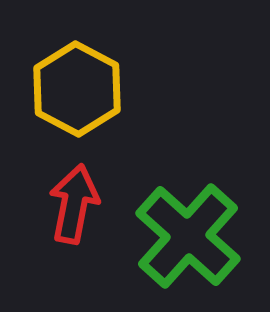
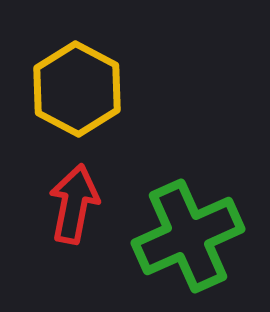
green cross: rotated 24 degrees clockwise
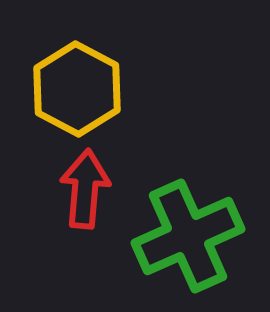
red arrow: moved 11 px right, 15 px up; rotated 6 degrees counterclockwise
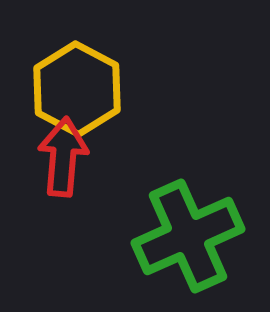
red arrow: moved 22 px left, 32 px up
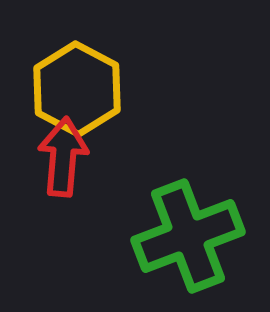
green cross: rotated 3 degrees clockwise
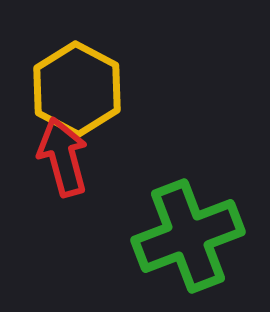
red arrow: rotated 20 degrees counterclockwise
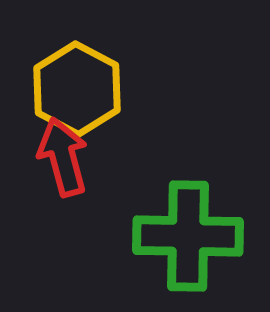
green cross: rotated 22 degrees clockwise
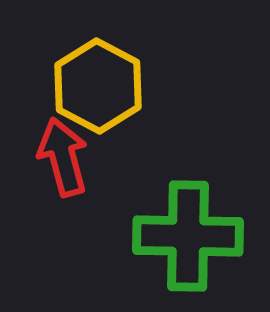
yellow hexagon: moved 21 px right, 3 px up
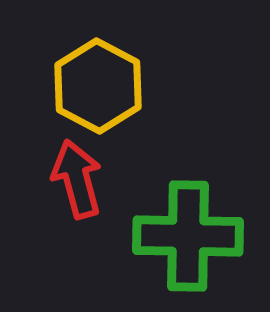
red arrow: moved 14 px right, 22 px down
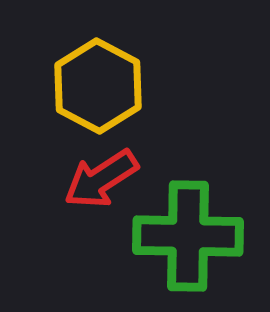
red arrow: moved 24 px right; rotated 108 degrees counterclockwise
